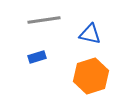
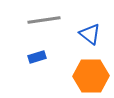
blue triangle: rotated 25 degrees clockwise
orange hexagon: rotated 16 degrees clockwise
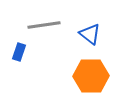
gray line: moved 5 px down
blue rectangle: moved 18 px left, 5 px up; rotated 54 degrees counterclockwise
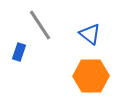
gray line: moved 4 px left; rotated 64 degrees clockwise
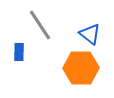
blue rectangle: rotated 18 degrees counterclockwise
orange hexagon: moved 10 px left, 8 px up
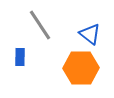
blue rectangle: moved 1 px right, 5 px down
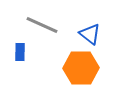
gray line: moved 2 px right; rotated 32 degrees counterclockwise
blue rectangle: moved 5 px up
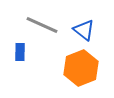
blue triangle: moved 6 px left, 4 px up
orange hexagon: rotated 20 degrees counterclockwise
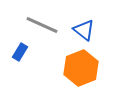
blue rectangle: rotated 30 degrees clockwise
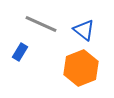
gray line: moved 1 px left, 1 px up
